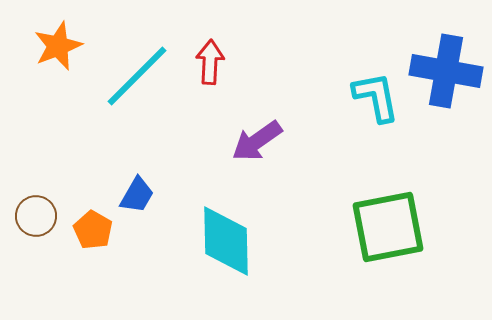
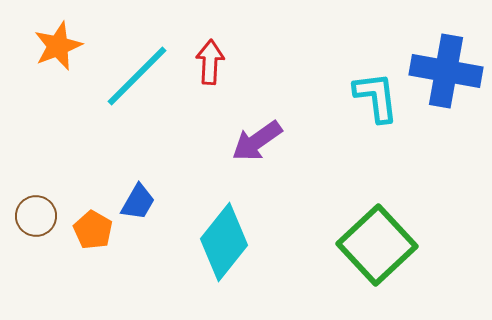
cyan L-shape: rotated 4 degrees clockwise
blue trapezoid: moved 1 px right, 7 px down
green square: moved 11 px left, 18 px down; rotated 32 degrees counterclockwise
cyan diamond: moved 2 px left, 1 px down; rotated 40 degrees clockwise
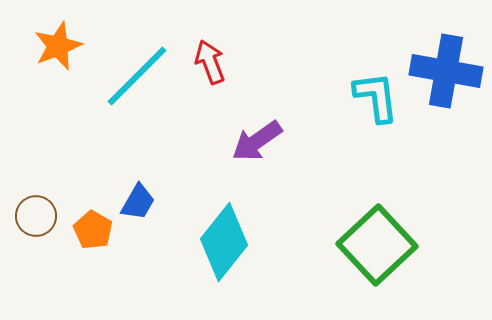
red arrow: rotated 24 degrees counterclockwise
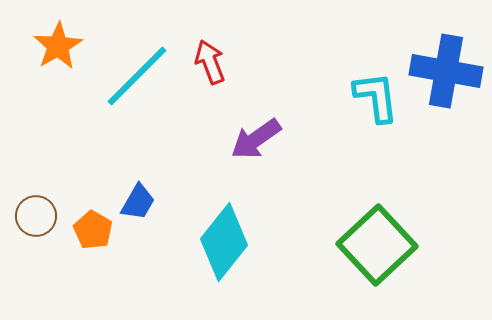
orange star: rotated 9 degrees counterclockwise
purple arrow: moved 1 px left, 2 px up
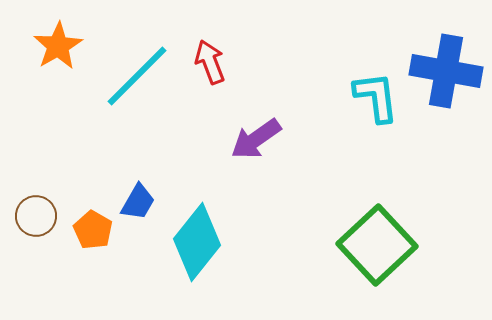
cyan diamond: moved 27 px left
